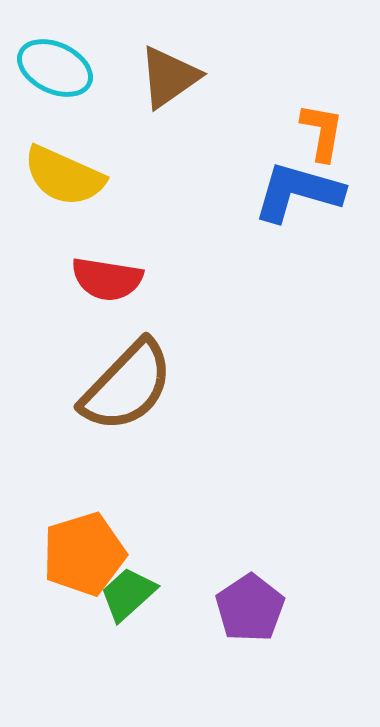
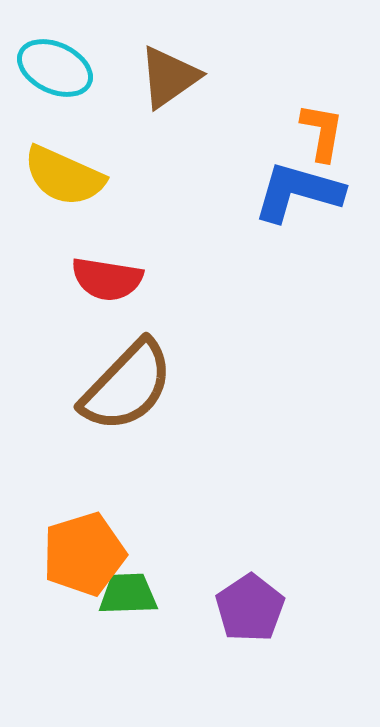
green trapezoid: rotated 40 degrees clockwise
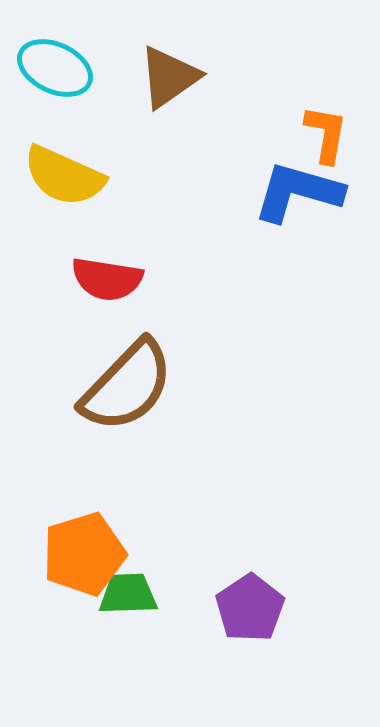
orange L-shape: moved 4 px right, 2 px down
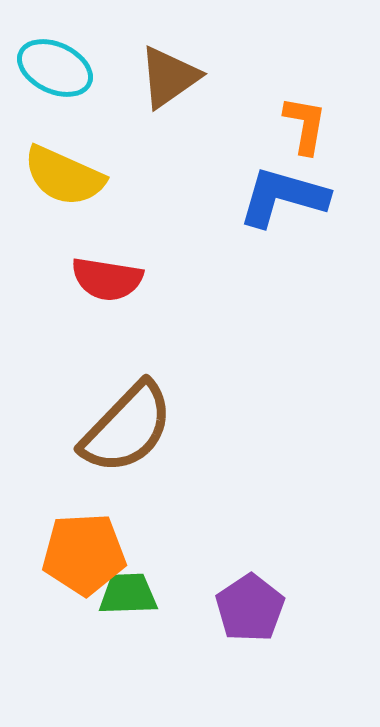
orange L-shape: moved 21 px left, 9 px up
blue L-shape: moved 15 px left, 5 px down
brown semicircle: moved 42 px down
orange pentagon: rotated 14 degrees clockwise
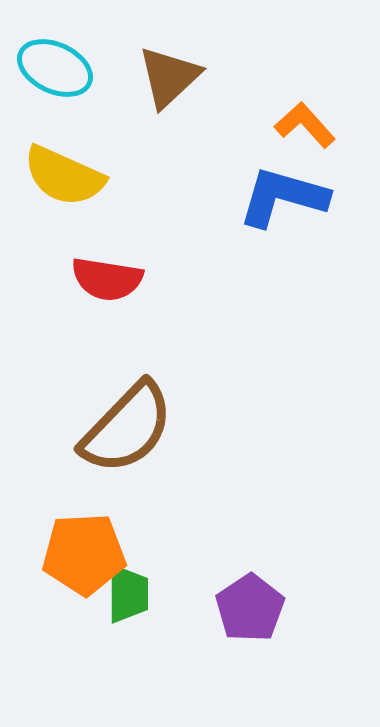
brown triangle: rotated 8 degrees counterclockwise
orange L-shape: rotated 52 degrees counterclockwise
green trapezoid: rotated 92 degrees clockwise
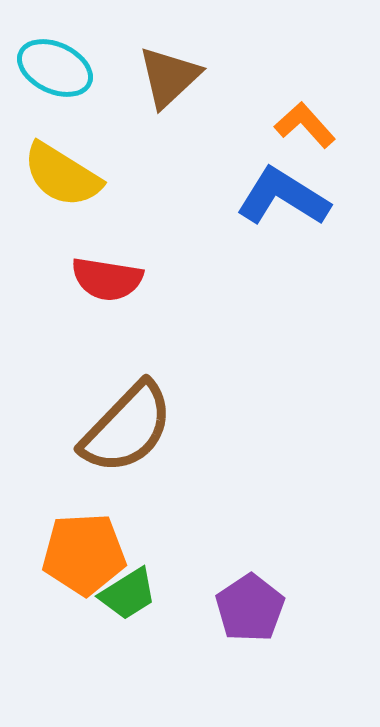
yellow semicircle: moved 2 px left, 1 px up; rotated 8 degrees clockwise
blue L-shape: rotated 16 degrees clockwise
green trapezoid: rotated 58 degrees clockwise
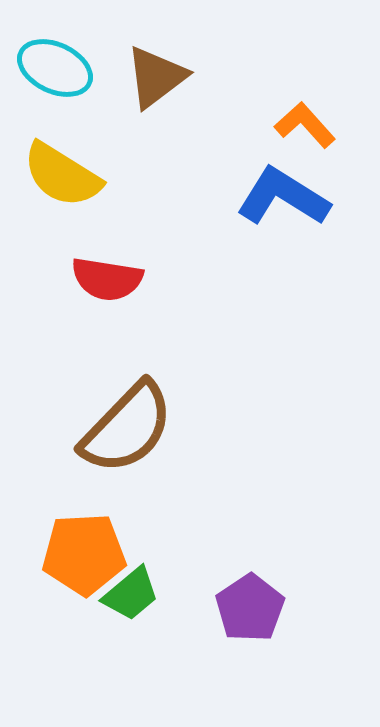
brown triangle: moved 13 px left; rotated 6 degrees clockwise
green trapezoid: moved 3 px right; rotated 8 degrees counterclockwise
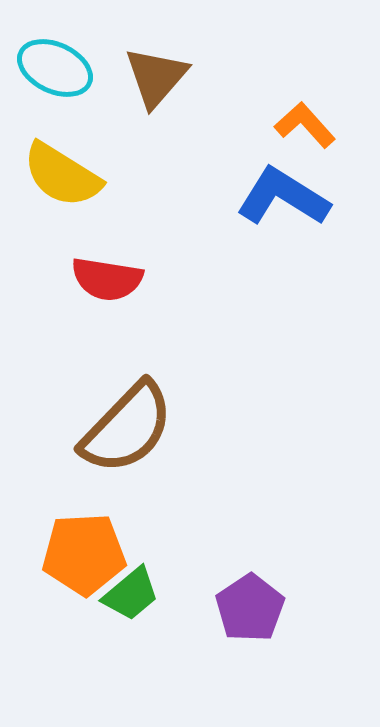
brown triangle: rotated 12 degrees counterclockwise
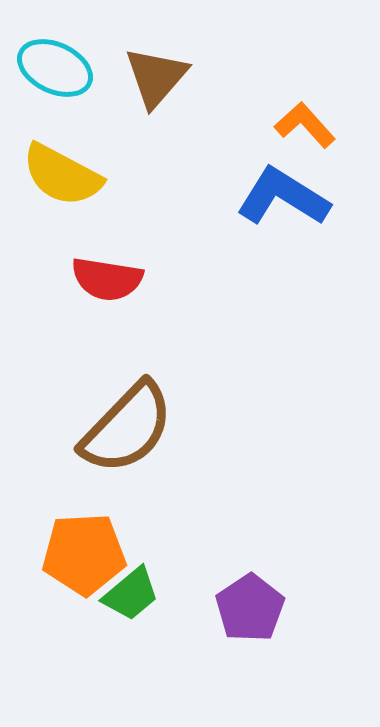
yellow semicircle: rotated 4 degrees counterclockwise
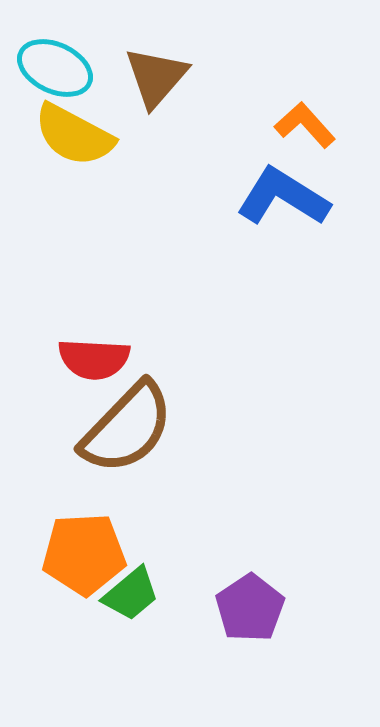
yellow semicircle: moved 12 px right, 40 px up
red semicircle: moved 13 px left, 80 px down; rotated 6 degrees counterclockwise
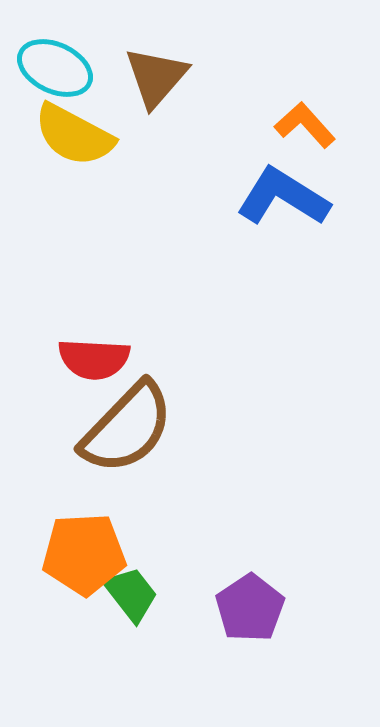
green trapezoid: rotated 88 degrees counterclockwise
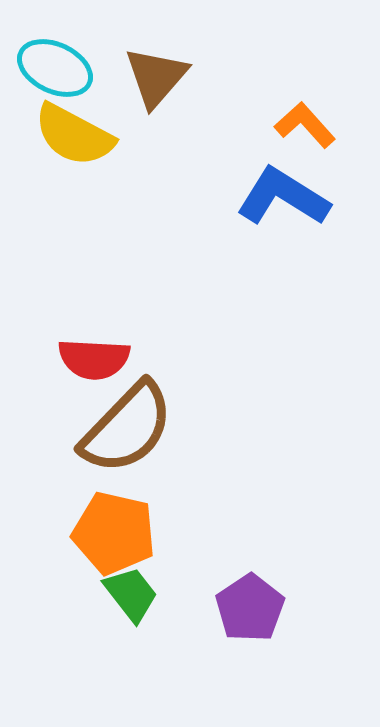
orange pentagon: moved 30 px right, 21 px up; rotated 16 degrees clockwise
